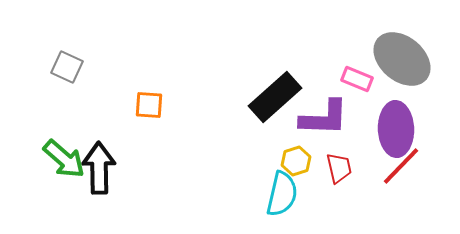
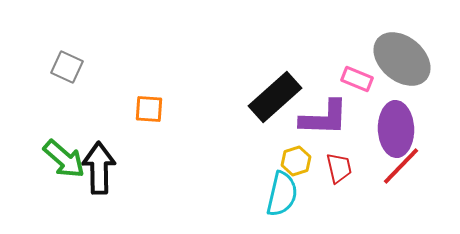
orange square: moved 4 px down
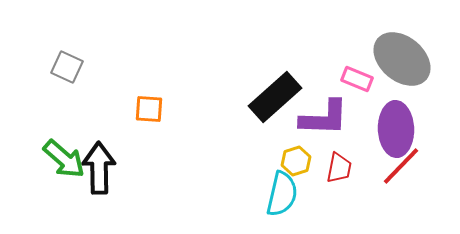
red trapezoid: rotated 24 degrees clockwise
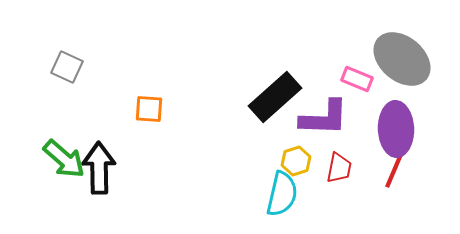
red line: moved 5 px left; rotated 21 degrees counterclockwise
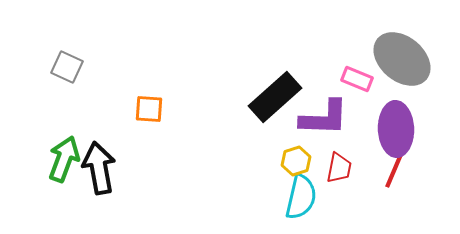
green arrow: rotated 111 degrees counterclockwise
black arrow: rotated 9 degrees counterclockwise
cyan semicircle: moved 19 px right, 3 px down
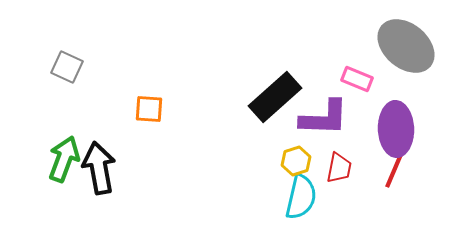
gray ellipse: moved 4 px right, 13 px up
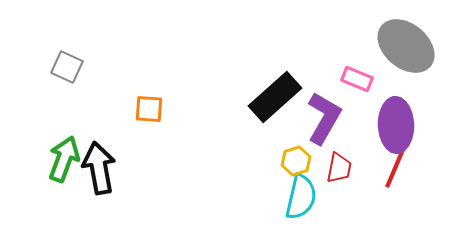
purple L-shape: rotated 62 degrees counterclockwise
purple ellipse: moved 4 px up
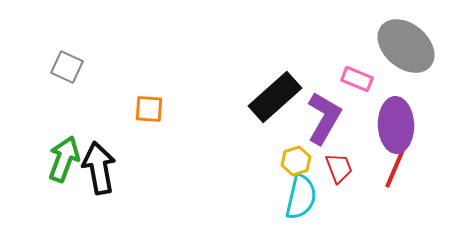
red trapezoid: rotated 32 degrees counterclockwise
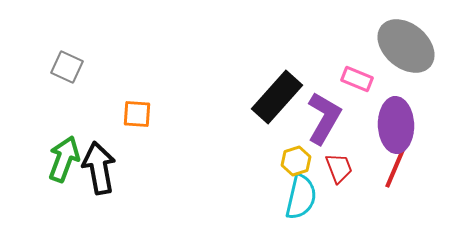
black rectangle: moved 2 px right; rotated 6 degrees counterclockwise
orange square: moved 12 px left, 5 px down
